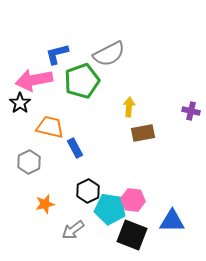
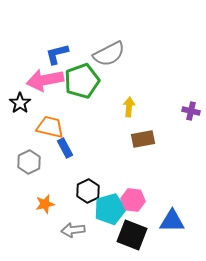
pink arrow: moved 11 px right
brown rectangle: moved 6 px down
blue rectangle: moved 10 px left
cyan pentagon: rotated 24 degrees counterclockwise
gray arrow: rotated 30 degrees clockwise
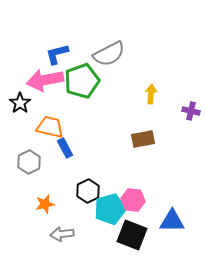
yellow arrow: moved 22 px right, 13 px up
gray arrow: moved 11 px left, 4 px down
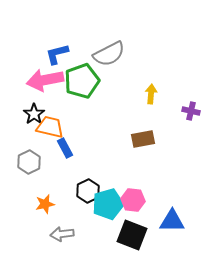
black star: moved 14 px right, 11 px down
cyan pentagon: moved 2 px left, 5 px up
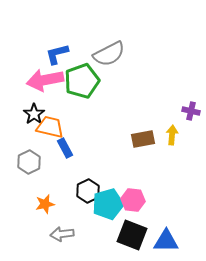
yellow arrow: moved 21 px right, 41 px down
blue triangle: moved 6 px left, 20 px down
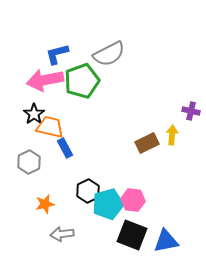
brown rectangle: moved 4 px right, 4 px down; rotated 15 degrees counterclockwise
blue triangle: rotated 12 degrees counterclockwise
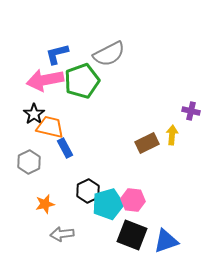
blue triangle: rotated 8 degrees counterclockwise
